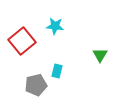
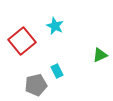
cyan star: rotated 18 degrees clockwise
green triangle: rotated 35 degrees clockwise
cyan rectangle: rotated 40 degrees counterclockwise
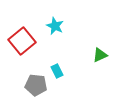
gray pentagon: rotated 20 degrees clockwise
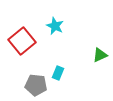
cyan rectangle: moved 1 px right, 2 px down; rotated 48 degrees clockwise
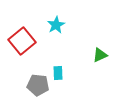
cyan star: moved 1 px right, 1 px up; rotated 18 degrees clockwise
cyan rectangle: rotated 24 degrees counterclockwise
gray pentagon: moved 2 px right
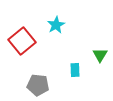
green triangle: rotated 35 degrees counterclockwise
cyan rectangle: moved 17 px right, 3 px up
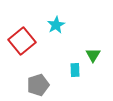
green triangle: moved 7 px left
gray pentagon: rotated 25 degrees counterclockwise
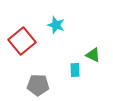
cyan star: rotated 24 degrees counterclockwise
green triangle: rotated 35 degrees counterclockwise
gray pentagon: rotated 20 degrees clockwise
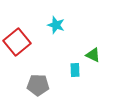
red square: moved 5 px left, 1 px down
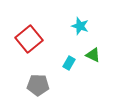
cyan star: moved 24 px right, 1 px down
red square: moved 12 px right, 3 px up
cyan rectangle: moved 6 px left, 7 px up; rotated 32 degrees clockwise
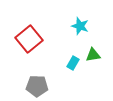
green triangle: rotated 35 degrees counterclockwise
cyan rectangle: moved 4 px right
gray pentagon: moved 1 px left, 1 px down
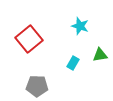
green triangle: moved 7 px right
